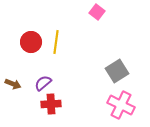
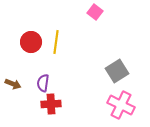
pink square: moved 2 px left
purple semicircle: rotated 42 degrees counterclockwise
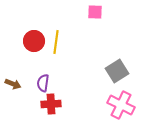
pink square: rotated 35 degrees counterclockwise
red circle: moved 3 px right, 1 px up
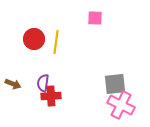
pink square: moved 6 px down
red circle: moved 2 px up
gray square: moved 2 px left, 13 px down; rotated 25 degrees clockwise
red cross: moved 8 px up
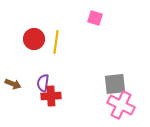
pink square: rotated 14 degrees clockwise
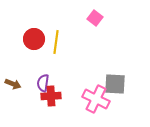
pink square: rotated 21 degrees clockwise
gray square: rotated 10 degrees clockwise
pink cross: moved 25 px left, 6 px up
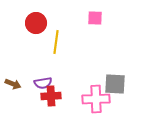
pink square: rotated 35 degrees counterclockwise
red circle: moved 2 px right, 16 px up
purple semicircle: rotated 108 degrees counterclockwise
pink cross: rotated 28 degrees counterclockwise
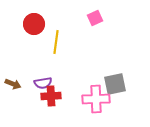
pink square: rotated 28 degrees counterclockwise
red circle: moved 2 px left, 1 px down
gray square: rotated 15 degrees counterclockwise
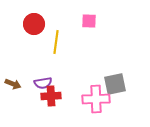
pink square: moved 6 px left, 3 px down; rotated 28 degrees clockwise
